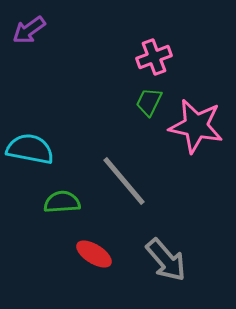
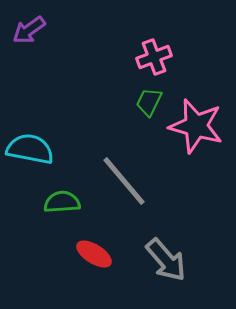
pink star: rotated 4 degrees clockwise
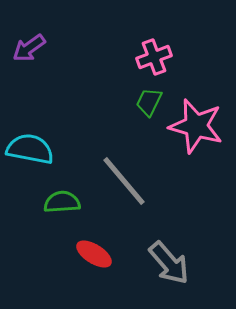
purple arrow: moved 18 px down
gray arrow: moved 3 px right, 3 px down
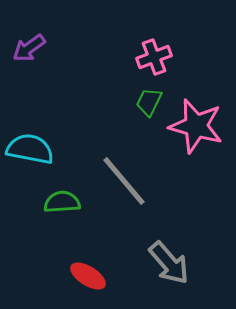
red ellipse: moved 6 px left, 22 px down
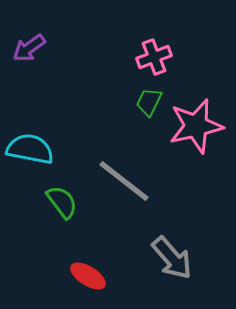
pink star: rotated 28 degrees counterclockwise
gray line: rotated 12 degrees counterclockwise
green semicircle: rotated 57 degrees clockwise
gray arrow: moved 3 px right, 5 px up
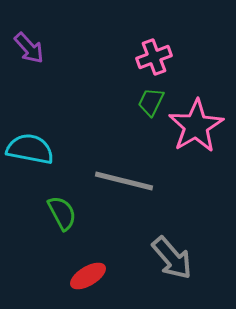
purple arrow: rotated 96 degrees counterclockwise
green trapezoid: moved 2 px right
pink star: rotated 18 degrees counterclockwise
gray line: rotated 24 degrees counterclockwise
green semicircle: moved 11 px down; rotated 9 degrees clockwise
red ellipse: rotated 63 degrees counterclockwise
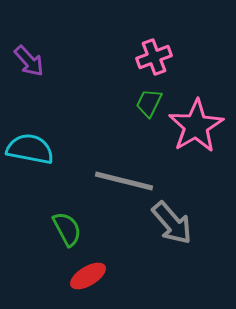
purple arrow: moved 13 px down
green trapezoid: moved 2 px left, 1 px down
green semicircle: moved 5 px right, 16 px down
gray arrow: moved 35 px up
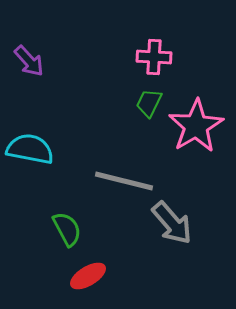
pink cross: rotated 24 degrees clockwise
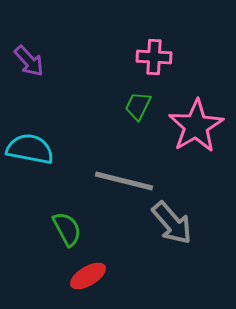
green trapezoid: moved 11 px left, 3 px down
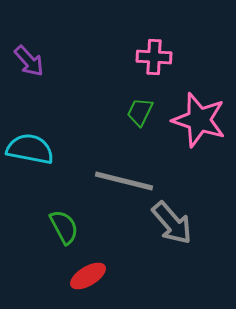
green trapezoid: moved 2 px right, 6 px down
pink star: moved 3 px right, 6 px up; rotated 24 degrees counterclockwise
green semicircle: moved 3 px left, 2 px up
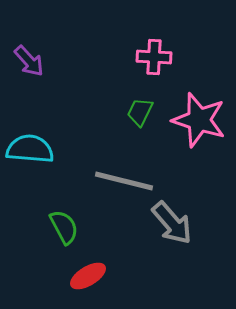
cyan semicircle: rotated 6 degrees counterclockwise
